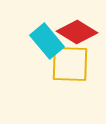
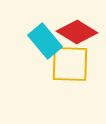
cyan rectangle: moved 2 px left
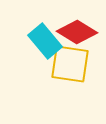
yellow square: rotated 6 degrees clockwise
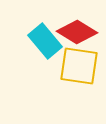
yellow square: moved 9 px right, 2 px down
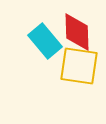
red diamond: rotated 57 degrees clockwise
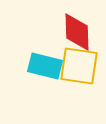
cyan rectangle: moved 25 px down; rotated 36 degrees counterclockwise
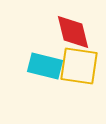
red diamond: moved 4 px left; rotated 12 degrees counterclockwise
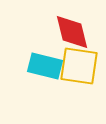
red diamond: moved 1 px left
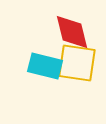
yellow square: moved 2 px left, 3 px up
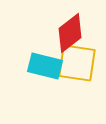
red diamond: moved 2 px left, 1 px down; rotated 66 degrees clockwise
